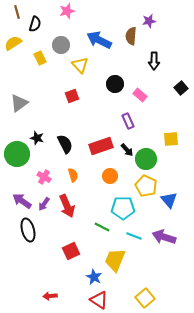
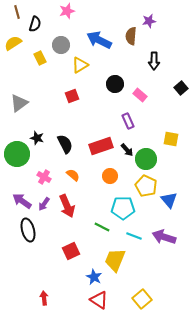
yellow triangle at (80, 65): rotated 42 degrees clockwise
yellow square at (171, 139): rotated 14 degrees clockwise
orange semicircle at (73, 175): rotated 32 degrees counterclockwise
red arrow at (50, 296): moved 6 px left, 2 px down; rotated 88 degrees clockwise
yellow square at (145, 298): moved 3 px left, 1 px down
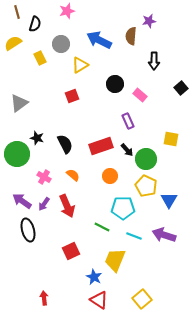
gray circle at (61, 45): moved 1 px up
blue triangle at (169, 200): rotated 12 degrees clockwise
purple arrow at (164, 237): moved 2 px up
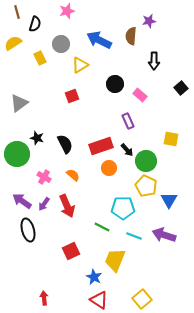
green circle at (146, 159): moved 2 px down
orange circle at (110, 176): moved 1 px left, 8 px up
